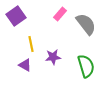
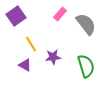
yellow line: rotated 21 degrees counterclockwise
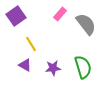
purple star: moved 11 px down
green semicircle: moved 3 px left, 1 px down
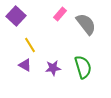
purple square: rotated 12 degrees counterclockwise
yellow line: moved 1 px left, 1 px down
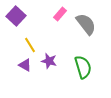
purple star: moved 4 px left, 7 px up; rotated 21 degrees clockwise
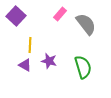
yellow line: rotated 35 degrees clockwise
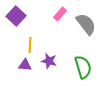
purple triangle: rotated 24 degrees counterclockwise
